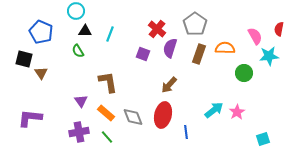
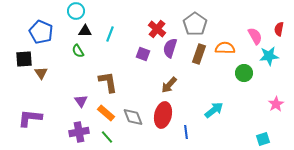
black square: rotated 18 degrees counterclockwise
pink star: moved 39 px right, 8 px up
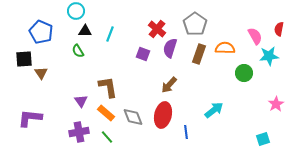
brown L-shape: moved 5 px down
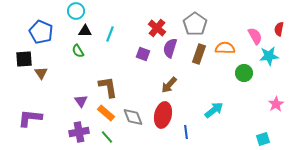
red cross: moved 1 px up
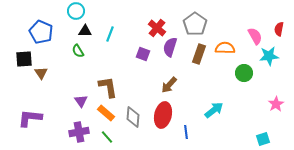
purple semicircle: moved 1 px up
gray diamond: rotated 25 degrees clockwise
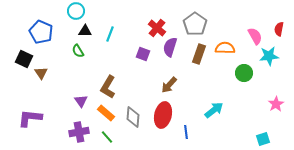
black square: rotated 30 degrees clockwise
brown L-shape: rotated 140 degrees counterclockwise
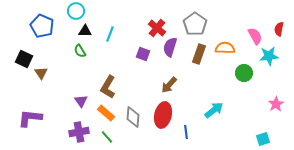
blue pentagon: moved 1 px right, 6 px up
green semicircle: moved 2 px right
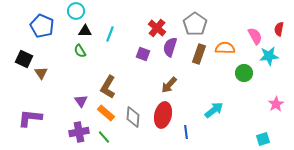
green line: moved 3 px left
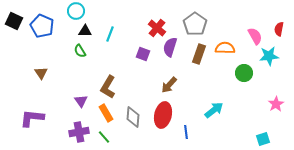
black square: moved 10 px left, 38 px up
orange rectangle: rotated 18 degrees clockwise
purple L-shape: moved 2 px right
